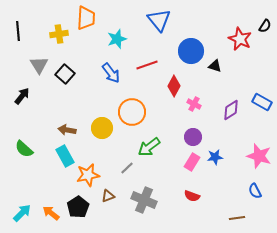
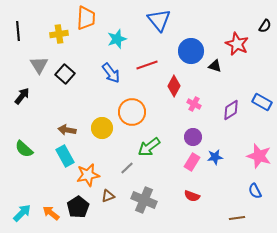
red star: moved 3 px left, 5 px down
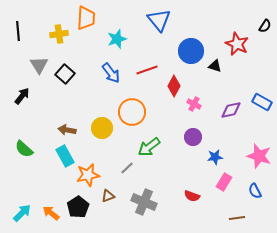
red line: moved 5 px down
purple diamond: rotated 20 degrees clockwise
pink rectangle: moved 32 px right, 20 px down
gray cross: moved 2 px down
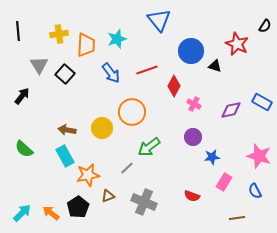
orange trapezoid: moved 27 px down
blue star: moved 3 px left
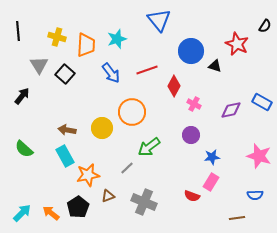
yellow cross: moved 2 px left, 3 px down; rotated 24 degrees clockwise
purple circle: moved 2 px left, 2 px up
pink rectangle: moved 13 px left
blue semicircle: moved 4 px down; rotated 63 degrees counterclockwise
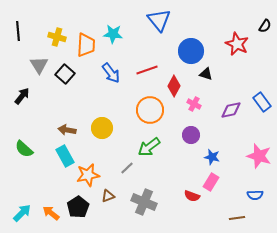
cyan star: moved 4 px left, 5 px up; rotated 24 degrees clockwise
black triangle: moved 9 px left, 8 px down
blue rectangle: rotated 24 degrees clockwise
orange circle: moved 18 px right, 2 px up
blue star: rotated 21 degrees clockwise
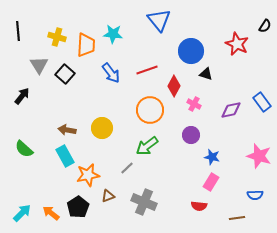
green arrow: moved 2 px left, 1 px up
red semicircle: moved 7 px right, 10 px down; rotated 14 degrees counterclockwise
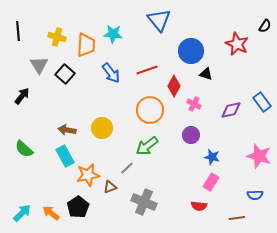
brown triangle: moved 2 px right, 9 px up
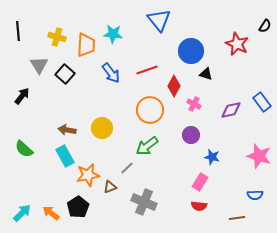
pink rectangle: moved 11 px left
